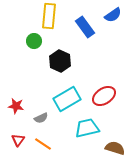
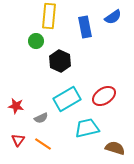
blue semicircle: moved 2 px down
blue rectangle: rotated 25 degrees clockwise
green circle: moved 2 px right
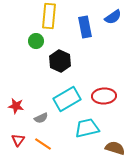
red ellipse: rotated 30 degrees clockwise
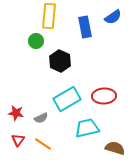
red star: moved 7 px down
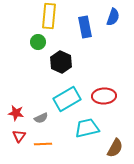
blue semicircle: rotated 36 degrees counterclockwise
green circle: moved 2 px right, 1 px down
black hexagon: moved 1 px right, 1 px down
red triangle: moved 1 px right, 4 px up
orange line: rotated 36 degrees counterclockwise
brown semicircle: rotated 102 degrees clockwise
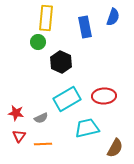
yellow rectangle: moved 3 px left, 2 px down
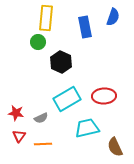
brown semicircle: moved 1 px up; rotated 126 degrees clockwise
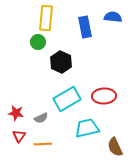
blue semicircle: rotated 102 degrees counterclockwise
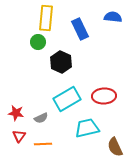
blue rectangle: moved 5 px left, 2 px down; rotated 15 degrees counterclockwise
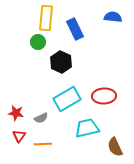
blue rectangle: moved 5 px left
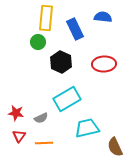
blue semicircle: moved 10 px left
red ellipse: moved 32 px up
orange line: moved 1 px right, 1 px up
